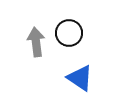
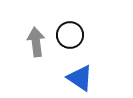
black circle: moved 1 px right, 2 px down
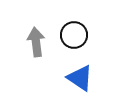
black circle: moved 4 px right
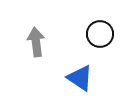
black circle: moved 26 px right, 1 px up
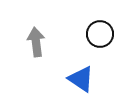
blue triangle: moved 1 px right, 1 px down
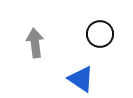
gray arrow: moved 1 px left, 1 px down
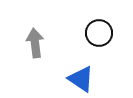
black circle: moved 1 px left, 1 px up
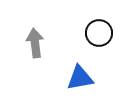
blue triangle: moved 1 px left, 1 px up; rotated 44 degrees counterclockwise
